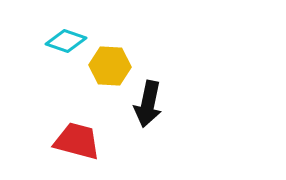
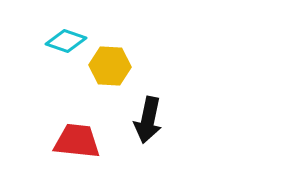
black arrow: moved 16 px down
red trapezoid: rotated 9 degrees counterclockwise
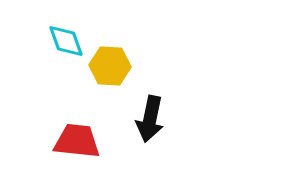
cyan diamond: rotated 51 degrees clockwise
black arrow: moved 2 px right, 1 px up
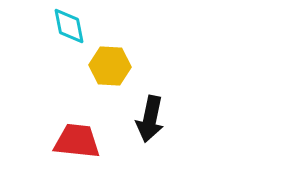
cyan diamond: moved 3 px right, 15 px up; rotated 9 degrees clockwise
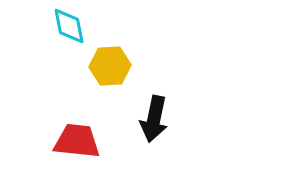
yellow hexagon: rotated 6 degrees counterclockwise
black arrow: moved 4 px right
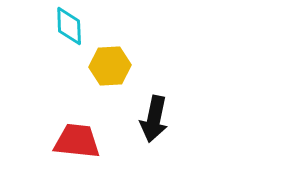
cyan diamond: rotated 9 degrees clockwise
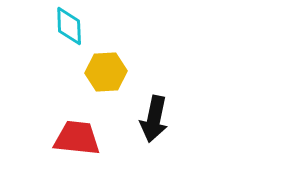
yellow hexagon: moved 4 px left, 6 px down
red trapezoid: moved 3 px up
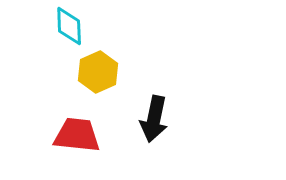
yellow hexagon: moved 8 px left; rotated 21 degrees counterclockwise
red trapezoid: moved 3 px up
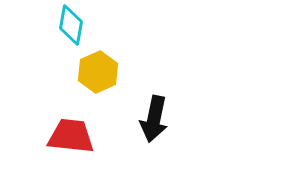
cyan diamond: moved 2 px right, 1 px up; rotated 12 degrees clockwise
red trapezoid: moved 6 px left, 1 px down
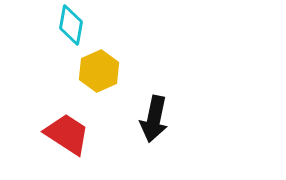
yellow hexagon: moved 1 px right, 1 px up
red trapezoid: moved 4 px left, 2 px up; rotated 27 degrees clockwise
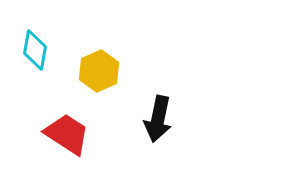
cyan diamond: moved 36 px left, 25 px down
black arrow: moved 4 px right
